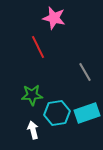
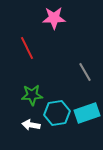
pink star: rotated 15 degrees counterclockwise
red line: moved 11 px left, 1 px down
white arrow: moved 2 px left, 5 px up; rotated 66 degrees counterclockwise
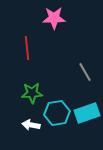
red line: rotated 20 degrees clockwise
green star: moved 2 px up
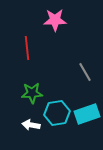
pink star: moved 1 px right, 2 px down
cyan rectangle: moved 1 px down
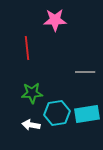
gray line: rotated 60 degrees counterclockwise
cyan rectangle: rotated 10 degrees clockwise
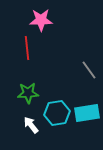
pink star: moved 14 px left
gray line: moved 4 px right, 2 px up; rotated 54 degrees clockwise
green star: moved 4 px left
cyan rectangle: moved 1 px up
white arrow: rotated 42 degrees clockwise
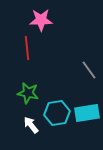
green star: rotated 15 degrees clockwise
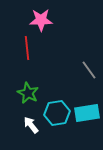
green star: rotated 15 degrees clockwise
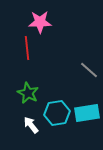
pink star: moved 1 px left, 2 px down
gray line: rotated 12 degrees counterclockwise
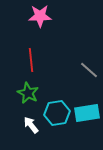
pink star: moved 6 px up
red line: moved 4 px right, 12 px down
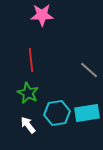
pink star: moved 2 px right, 1 px up
white arrow: moved 3 px left
